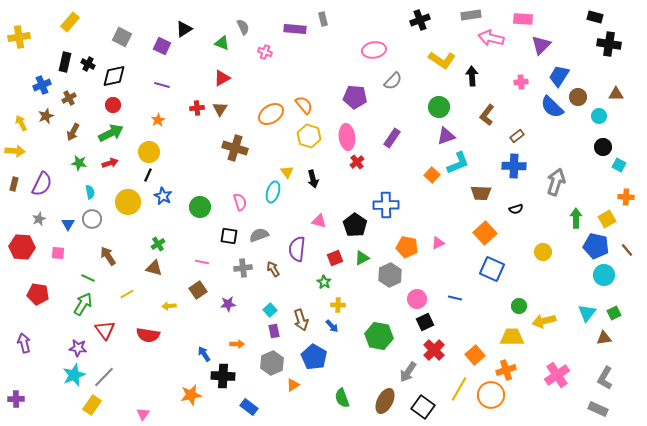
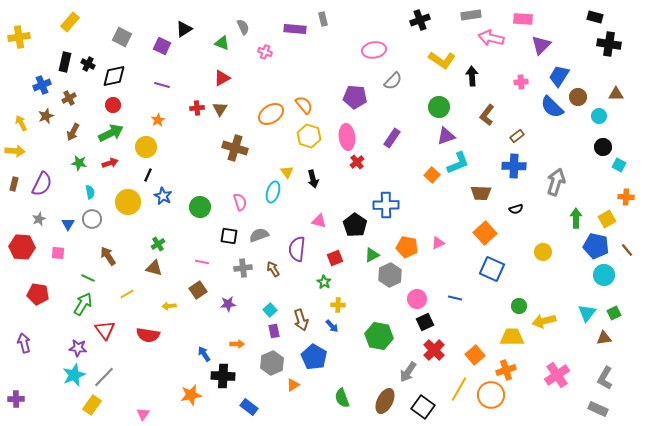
yellow circle at (149, 152): moved 3 px left, 5 px up
green triangle at (362, 258): moved 10 px right, 3 px up
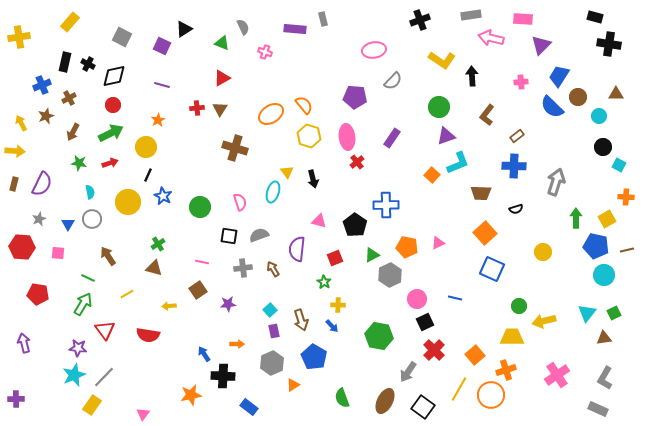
brown line at (627, 250): rotated 64 degrees counterclockwise
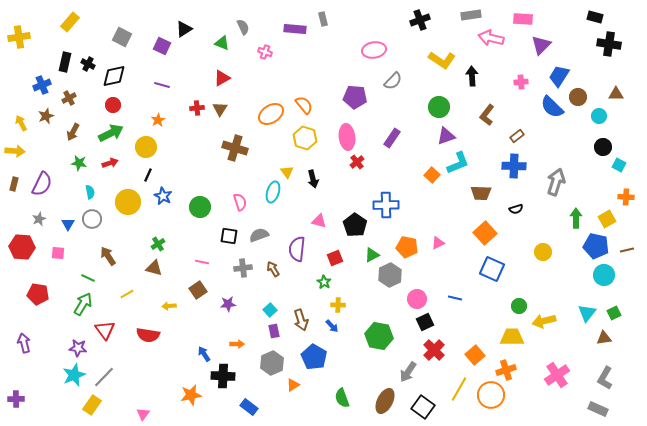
yellow hexagon at (309, 136): moved 4 px left, 2 px down
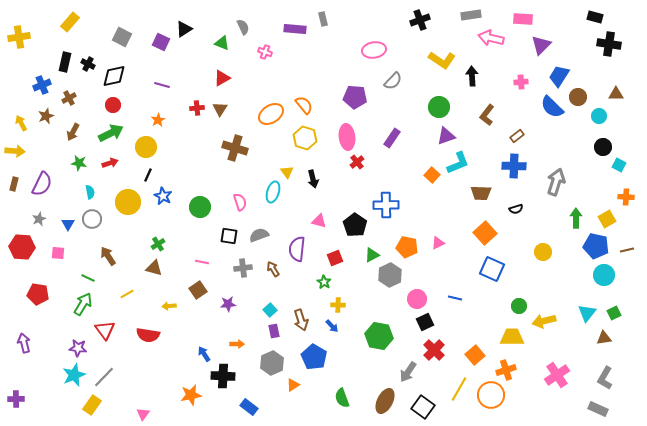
purple square at (162, 46): moved 1 px left, 4 px up
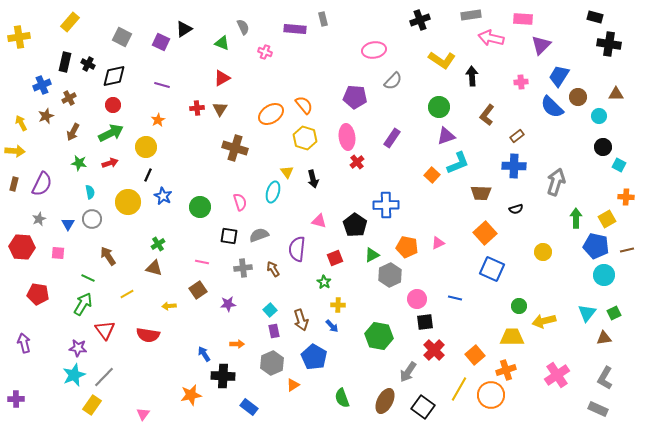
black square at (425, 322): rotated 18 degrees clockwise
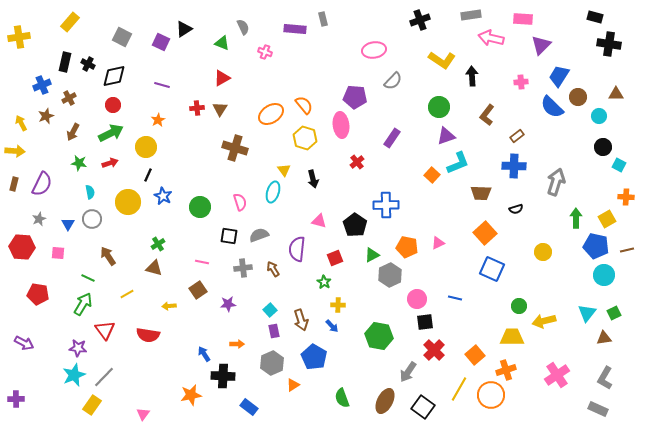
pink ellipse at (347, 137): moved 6 px left, 12 px up
yellow triangle at (287, 172): moved 3 px left, 2 px up
purple arrow at (24, 343): rotated 132 degrees clockwise
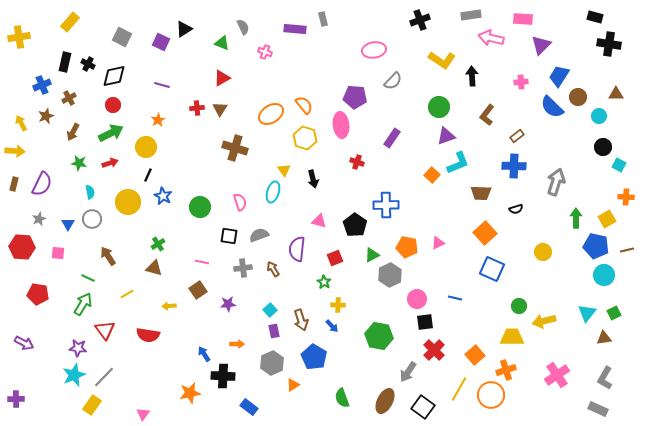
red cross at (357, 162): rotated 32 degrees counterclockwise
orange star at (191, 395): moved 1 px left, 2 px up
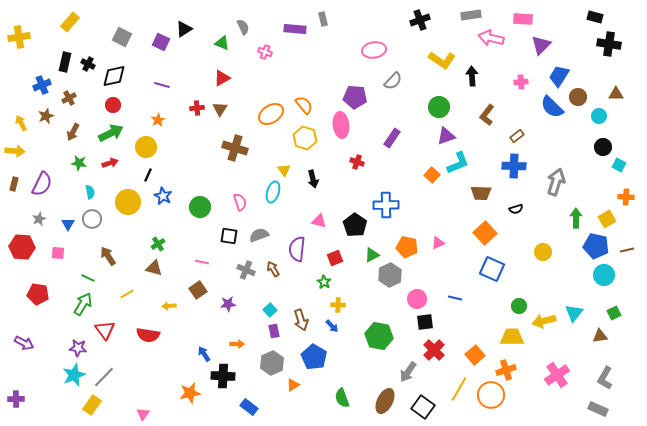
gray cross at (243, 268): moved 3 px right, 2 px down; rotated 30 degrees clockwise
cyan triangle at (587, 313): moved 13 px left
brown triangle at (604, 338): moved 4 px left, 2 px up
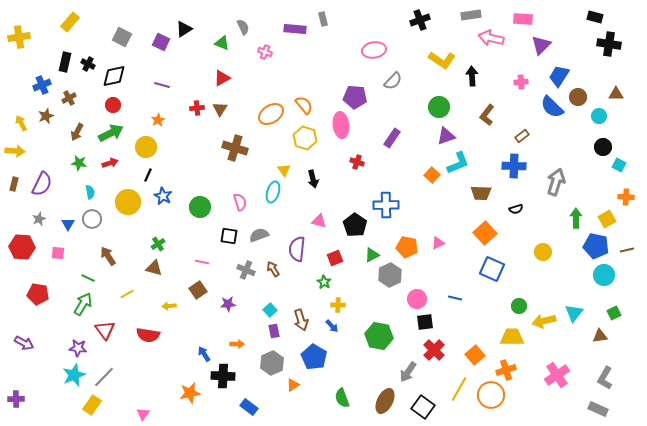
brown arrow at (73, 132): moved 4 px right
brown rectangle at (517, 136): moved 5 px right
